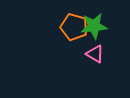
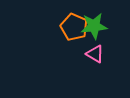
orange pentagon: rotated 8 degrees clockwise
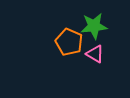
orange pentagon: moved 5 px left, 15 px down
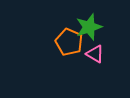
green star: moved 5 px left, 1 px down; rotated 12 degrees counterclockwise
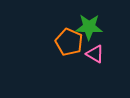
green star: rotated 20 degrees clockwise
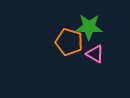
orange pentagon: rotated 8 degrees counterclockwise
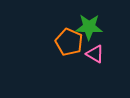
orange pentagon: rotated 8 degrees clockwise
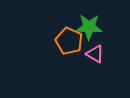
orange pentagon: moved 1 px up
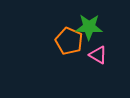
pink triangle: moved 3 px right, 1 px down
